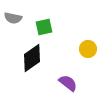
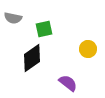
green square: moved 2 px down
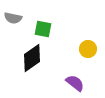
green square: moved 1 px left; rotated 24 degrees clockwise
purple semicircle: moved 7 px right
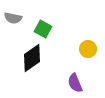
green square: rotated 18 degrees clockwise
purple semicircle: rotated 150 degrees counterclockwise
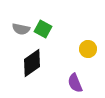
gray semicircle: moved 8 px right, 11 px down
black diamond: moved 5 px down
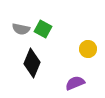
black diamond: rotated 32 degrees counterclockwise
purple semicircle: rotated 90 degrees clockwise
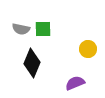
green square: rotated 30 degrees counterclockwise
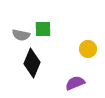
gray semicircle: moved 6 px down
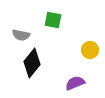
green square: moved 10 px right, 9 px up; rotated 12 degrees clockwise
yellow circle: moved 2 px right, 1 px down
black diamond: rotated 16 degrees clockwise
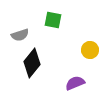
gray semicircle: moved 1 px left; rotated 30 degrees counterclockwise
